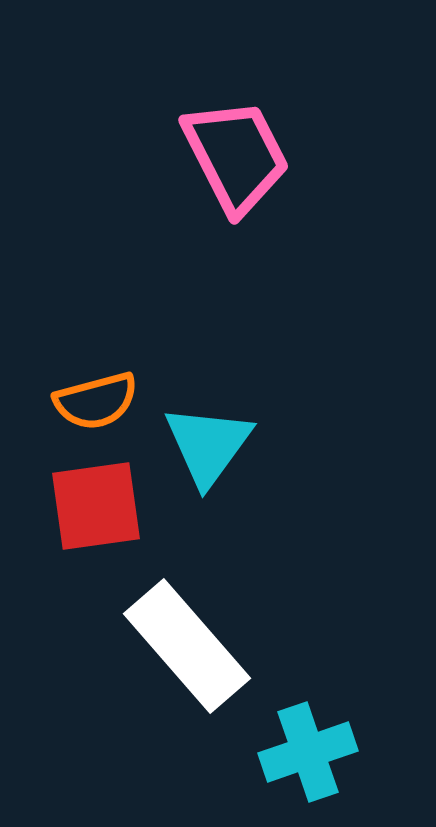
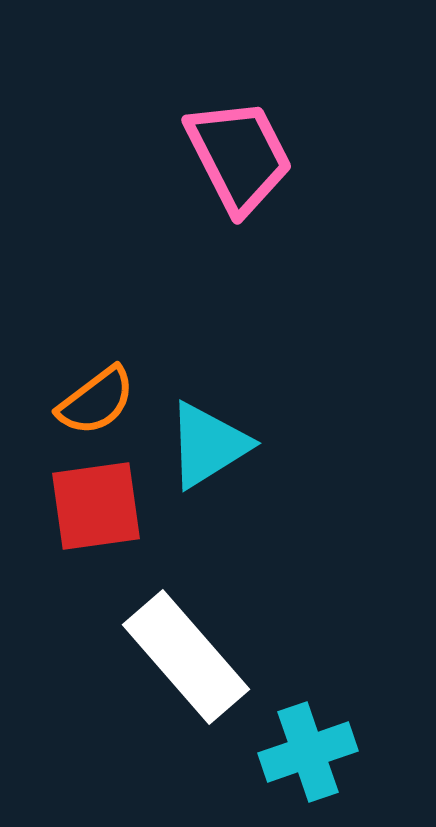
pink trapezoid: moved 3 px right
orange semicircle: rotated 22 degrees counterclockwise
cyan triangle: rotated 22 degrees clockwise
white rectangle: moved 1 px left, 11 px down
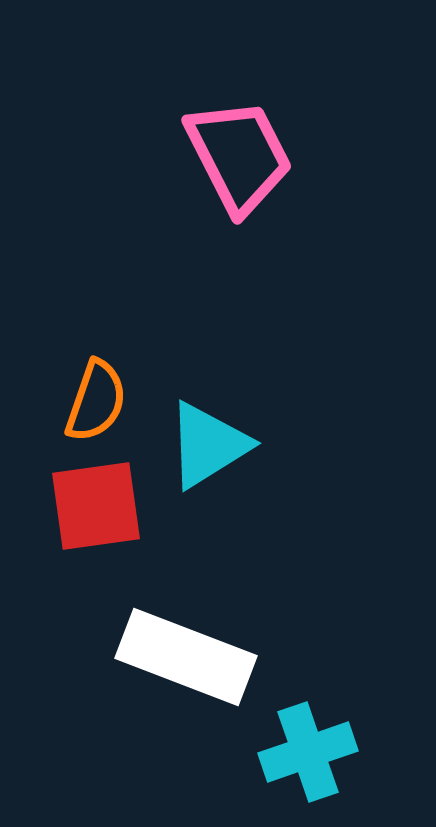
orange semicircle: rotated 34 degrees counterclockwise
white rectangle: rotated 28 degrees counterclockwise
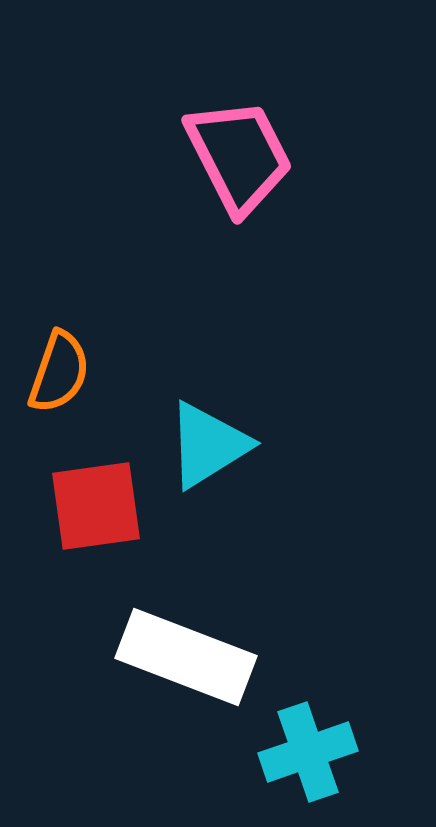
orange semicircle: moved 37 px left, 29 px up
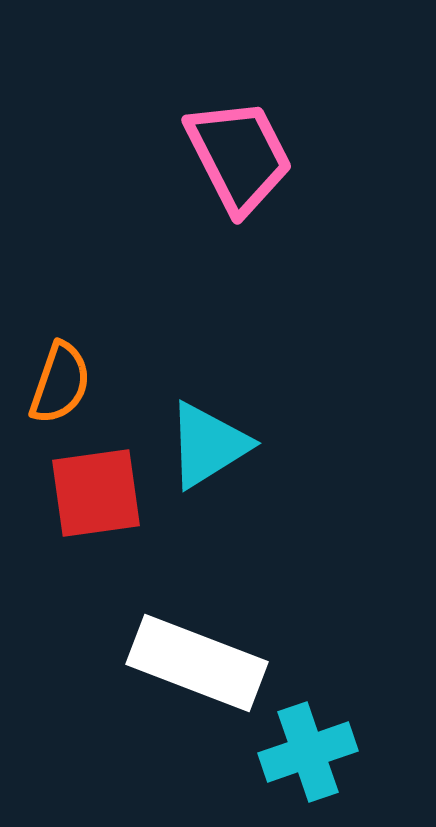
orange semicircle: moved 1 px right, 11 px down
red square: moved 13 px up
white rectangle: moved 11 px right, 6 px down
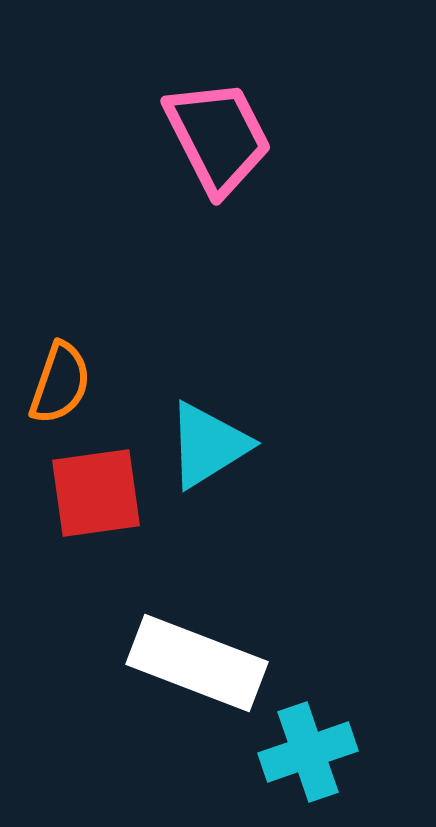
pink trapezoid: moved 21 px left, 19 px up
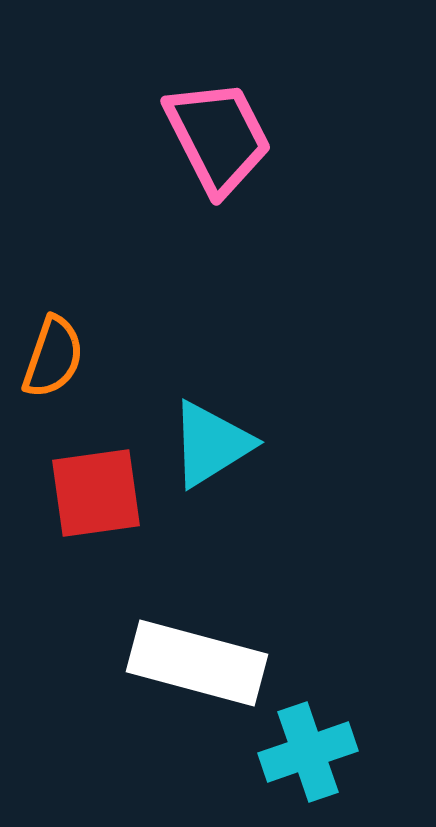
orange semicircle: moved 7 px left, 26 px up
cyan triangle: moved 3 px right, 1 px up
white rectangle: rotated 6 degrees counterclockwise
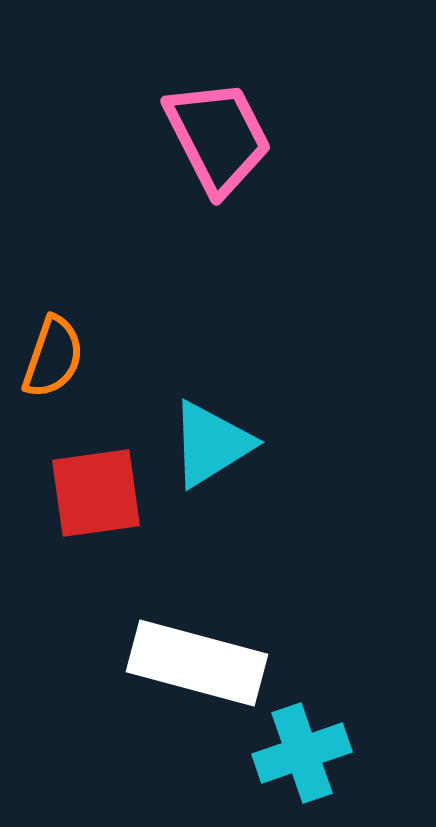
cyan cross: moved 6 px left, 1 px down
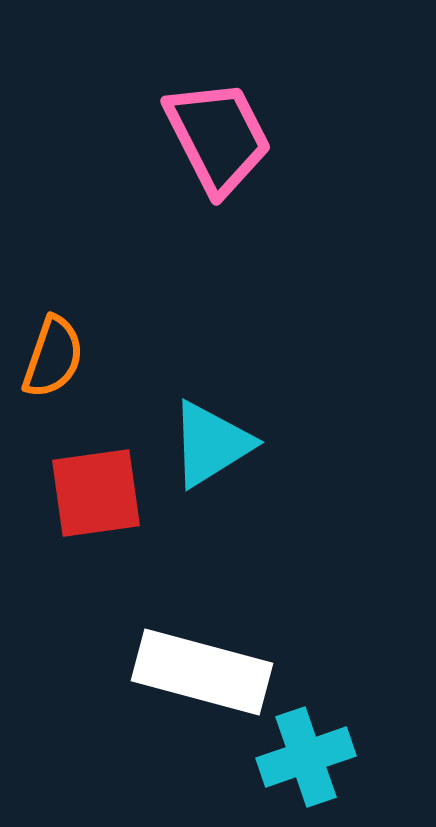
white rectangle: moved 5 px right, 9 px down
cyan cross: moved 4 px right, 4 px down
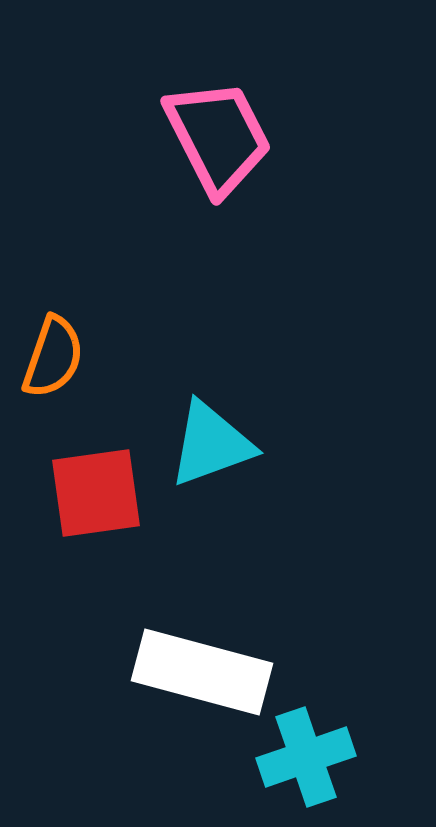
cyan triangle: rotated 12 degrees clockwise
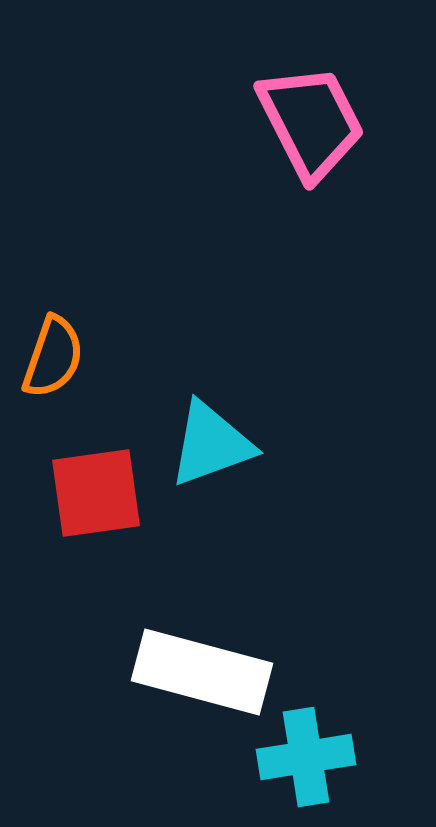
pink trapezoid: moved 93 px right, 15 px up
cyan cross: rotated 10 degrees clockwise
